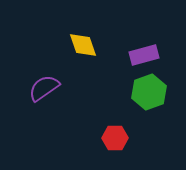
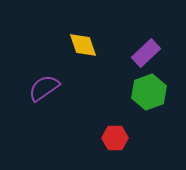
purple rectangle: moved 2 px right, 2 px up; rotated 28 degrees counterclockwise
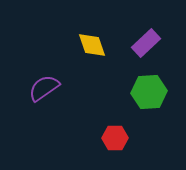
yellow diamond: moved 9 px right
purple rectangle: moved 10 px up
green hexagon: rotated 16 degrees clockwise
